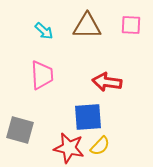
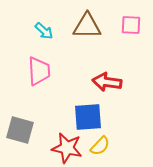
pink trapezoid: moved 3 px left, 4 px up
red star: moved 2 px left
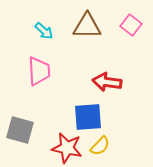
pink square: rotated 35 degrees clockwise
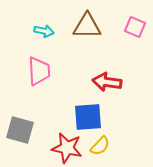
pink square: moved 4 px right, 2 px down; rotated 15 degrees counterclockwise
cyan arrow: rotated 30 degrees counterclockwise
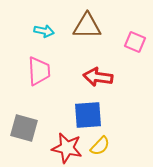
pink square: moved 15 px down
red arrow: moved 9 px left, 5 px up
blue square: moved 2 px up
gray square: moved 4 px right, 2 px up
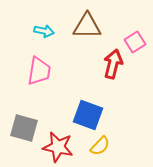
pink square: rotated 35 degrees clockwise
pink trapezoid: rotated 12 degrees clockwise
red arrow: moved 15 px right, 13 px up; rotated 96 degrees clockwise
blue square: rotated 24 degrees clockwise
red star: moved 9 px left, 1 px up
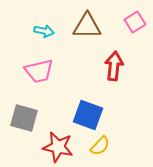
pink square: moved 20 px up
red arrow: moved 1 px right, 2 px down; rotated 8 degrees counterclockwise
pink trapezoid: rotated 68 degrees clockwise
gray square: moved 10 px up
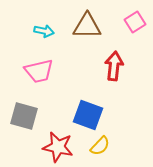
gray square: moved 2 px up
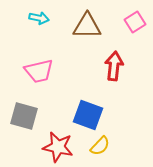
cyan arrow: moved 5 px left, 13 px up
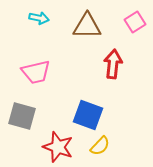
red arrow: moved 1 px left, 2 px up
pink trapezoid: moved 3 px left, 1 px down
gray square: moved 2 px left
red star: rotated 8 degrees clockwise
